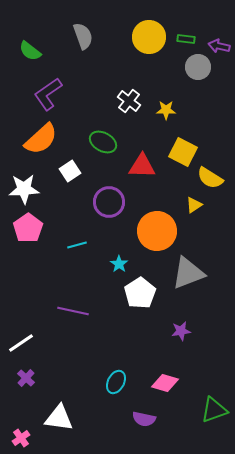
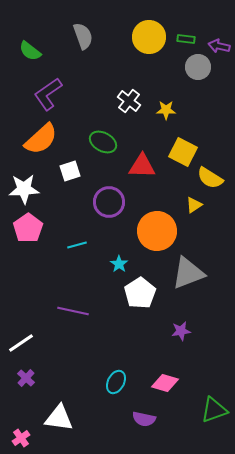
white square: rotated 15 degrees clockwise
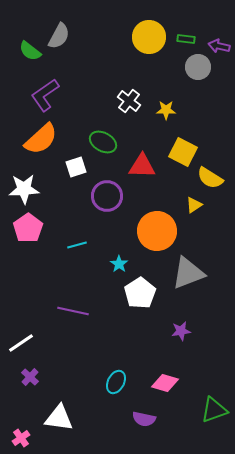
gray semicircle: moved 24 px left; rotated 48 degrees clockwise
purple L-shape: moved 3 px left, 1 px down
white square: moved 6 px right, 4 px up
purple circle: moved 2 px left, 6 px up
purple cross: moved 4 px right, 1 px up
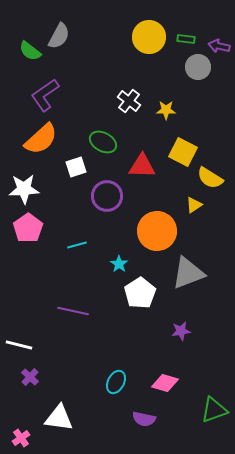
white line: moved 2 px left, 2 px down; rotated 48 degrees clockwise
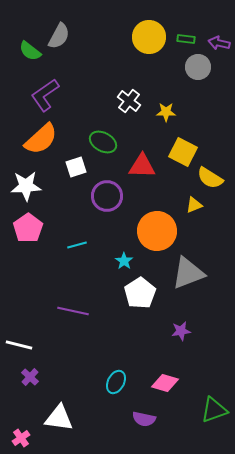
purple arrow: moved 3 px up
yellow star: moved 2 px down
white star: moved 2 px right, 3 px up
yellow triangle: rotated 12 degrees clockwise
cyan star: moved 5 px right, 3 px up
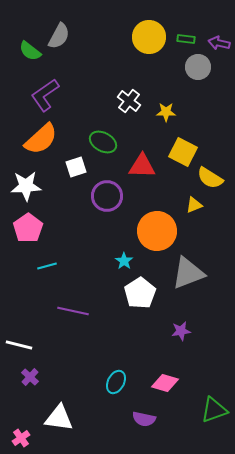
cyan line: moved 30 px left, 21 px down
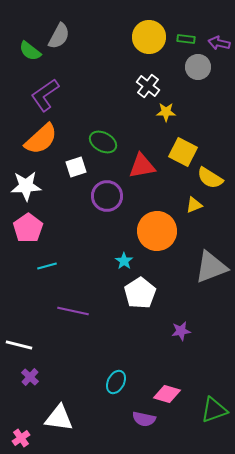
white cross: moved 19 px right, 15 px up
red triangle: rotated 12 degrees counterclockwise
gray triangle: moved 23 px right, 6 px up
pink diamond: moved 2 px right, 11 px down
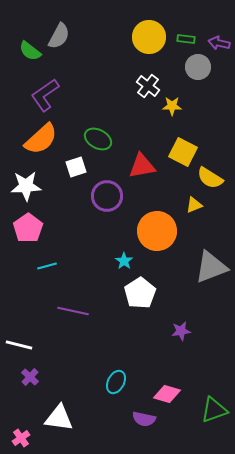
yellow star: moved 6 px right, 6 px up
green ellipse: moved 5 px left, 3 px up
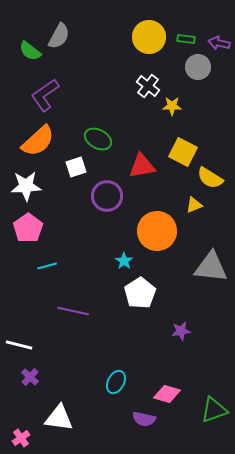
orange semicircle: moved 3 px left, 2 px down
gray triangle: rotated 27 degrees clockwise
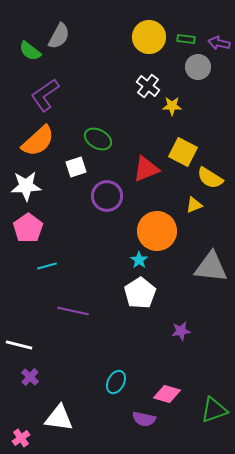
red triangle: moved 4 px right, 3 px down; rotated 12 degrees counterclockwise
cyan star: moved 15 px right, 1 px up
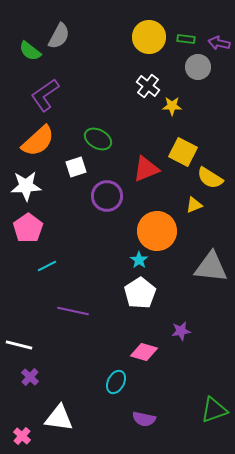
cyan line: rotated 12 degrees counterclockwise
pink diamond: moved 23 px left, 42 px up
pink cross: moved 1 px right, 2 px up; rotated 12 degrees counterclockwise
